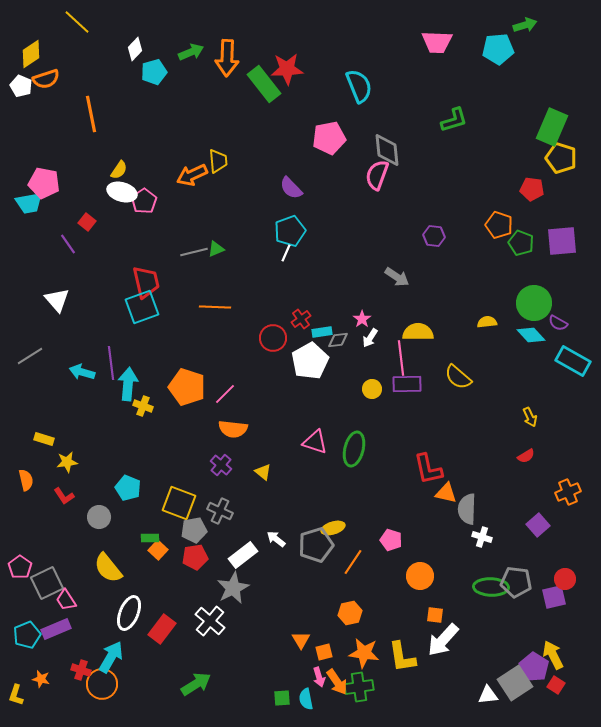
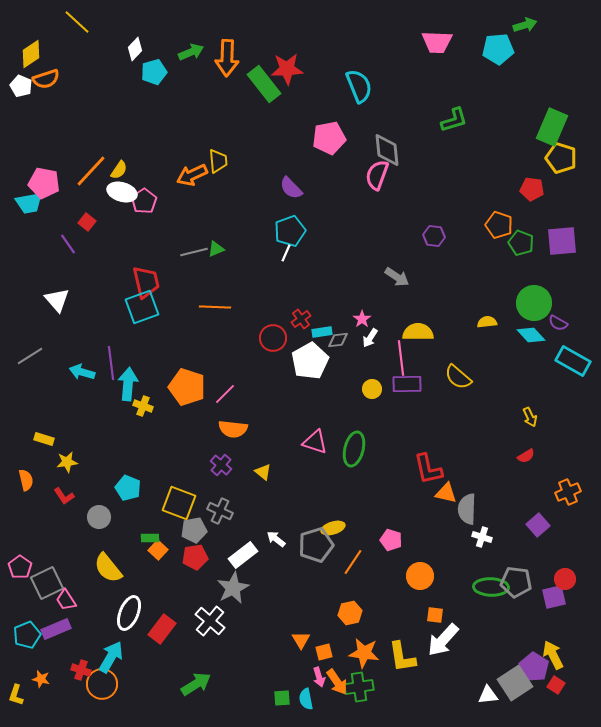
orange line at (91, 114): moved 57 px down; rotated 54 degrees clockwise
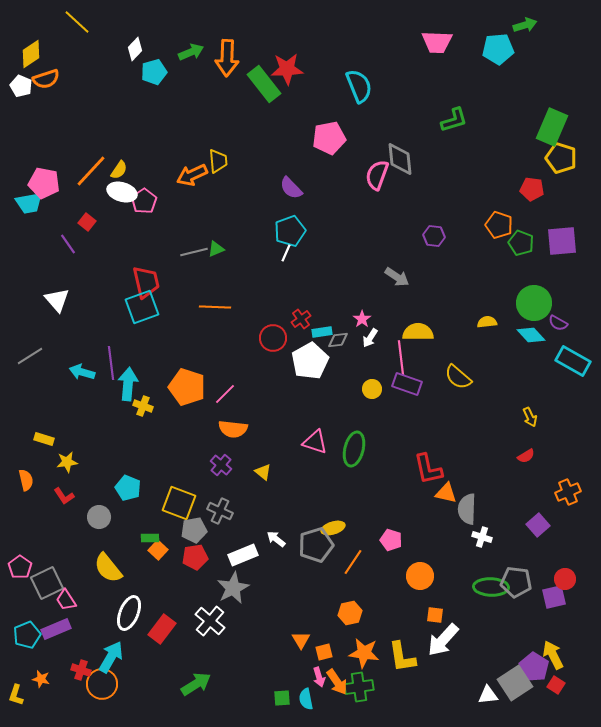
gray diamond at (387, 150): moved 13 px right, 9 px down
purple rectangle at (407, 384): rotated 20 degrees clockwise
white rectangle at (243, 555): rotated 16 degrees clockwise
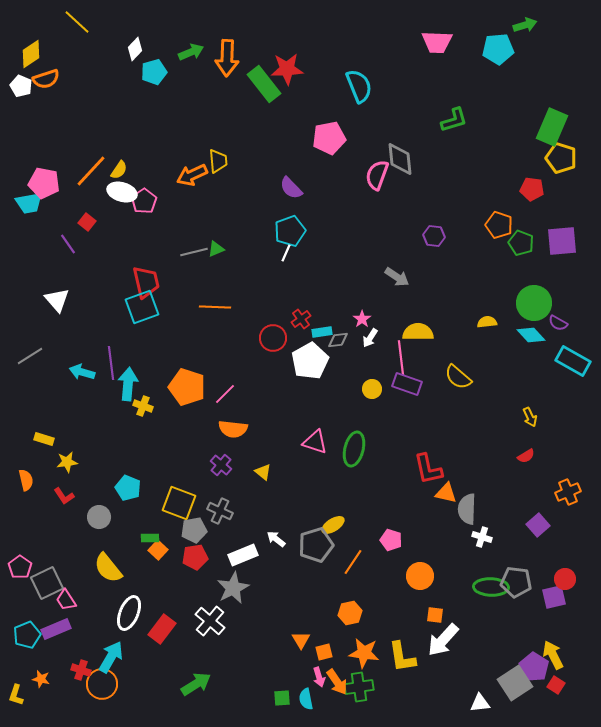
yellow ellipse at (333, 528): moved 3 px up; rotated 15 degrees counterclockwise
white triangle at (488, 695): moved 8 px left, 8 px down
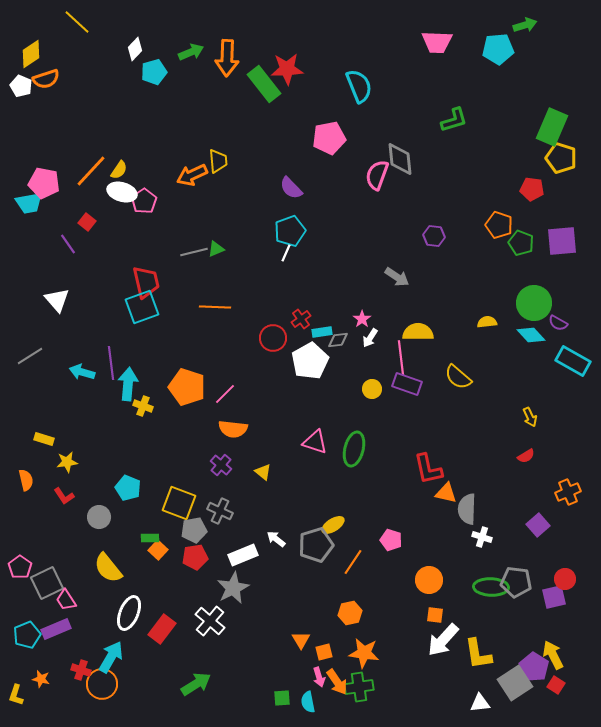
orange circle at (420, 576): moved 9 px right, 4 px down
yellow L-shape at (402, 657): moved 76 px right, 3 px up
cyan semicircle at (306, 699): moved 2 px right, 3 px down
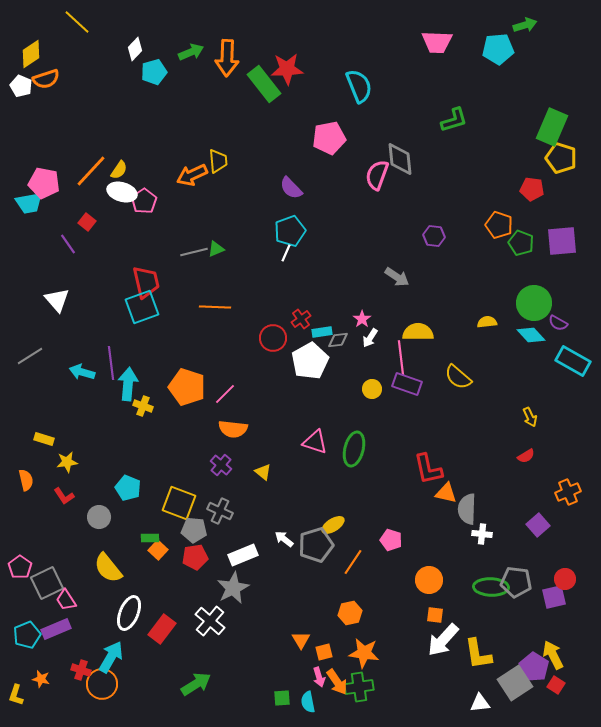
gray pentagon at (194, 530): rotated 15 degrees clockwise
white cross at (482, 537): moved 3 px up; rotated 12 degrees counterclockwise
white arrow at (276, 539): moved 8 px right
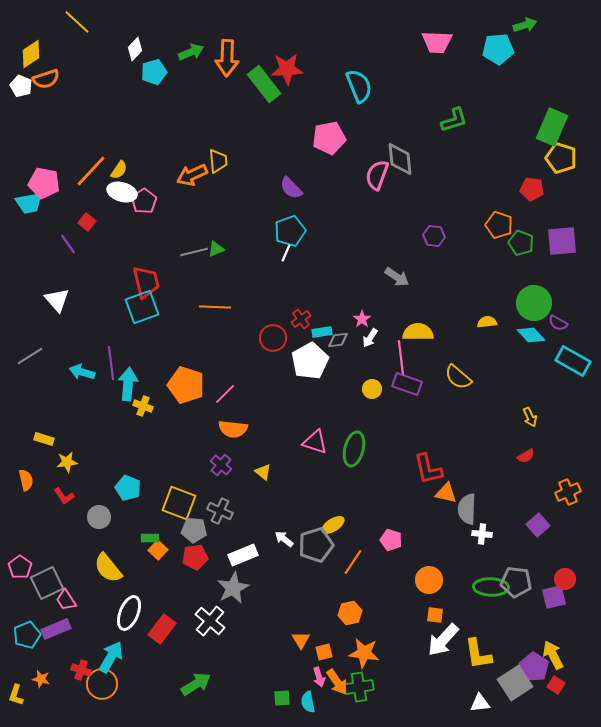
orange pentagon at (187, 387): moved 1 px left, 2 px up
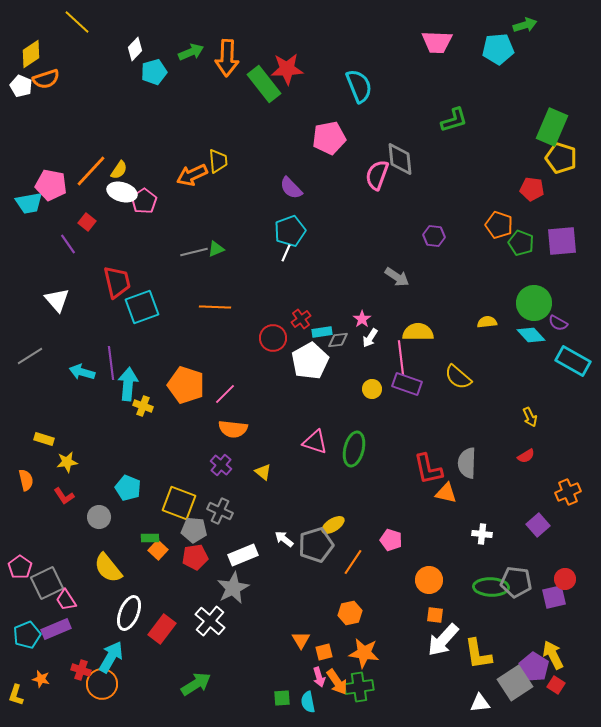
pink pentagon at (44, 183): moved 7 px right, 2 px down
red trapezoid at (146, 282): moved 29 px left
gray semicircle at (467, 509): moved 46 px up
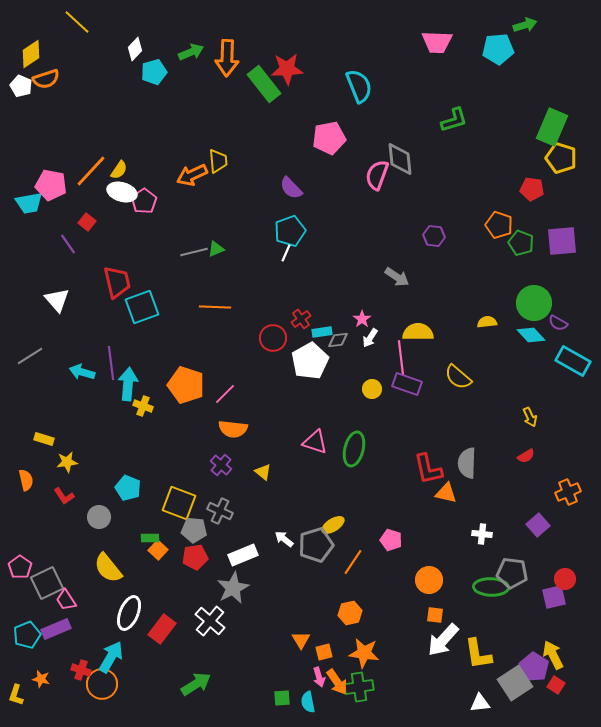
gray pentagon at (516, 582): moved 4 px left, 9 px up
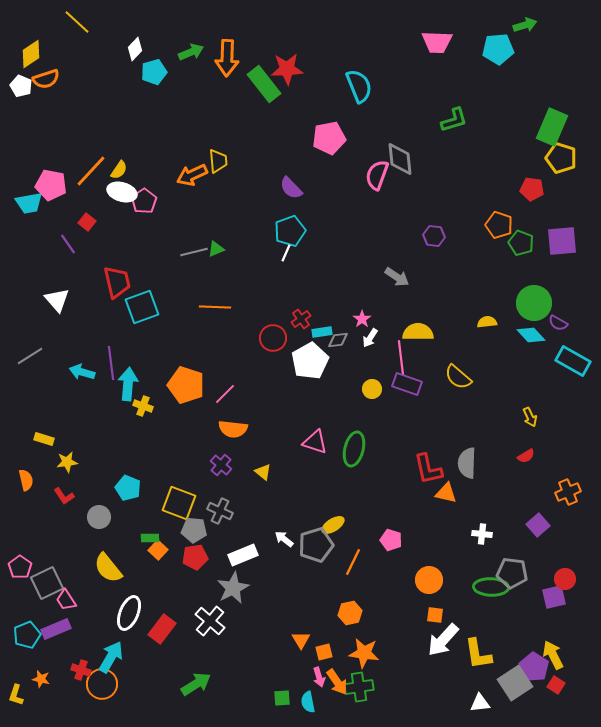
orange line at (353, 562): rotated 8 degrees counterclockwise
